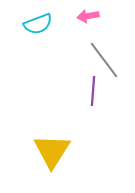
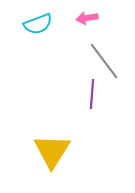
pink arrow: moved 1 px left, 2 px down
gray line: moved 1 px down
purple line: moved 1 px left, 3 px down
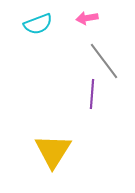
yellow triangle: moved 1 px right
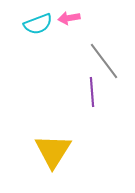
pink arrow: moved 18 px left
purple line: moved 2 px up; rotated 8 degrees counterclockwise
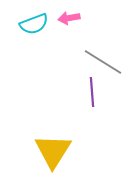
cyan semicircle: moved 4 px left
gray line: moved 1 px left, 1 px down; rotated 21 degrees counterclockwise
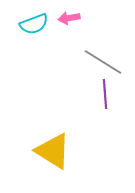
purple line: moved 13 px right, 2 px down
yellow triangle: rotated 30 degrees counterclockwise
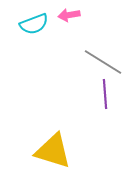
pink arrow: moved 3 px up
yellow triangle: rotated 15 degrees counterclockwise
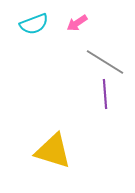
pink arrow: moved 8 px right, 8 px down; rotated 25 degrees counterclockwise
gray line: moved 2 px right
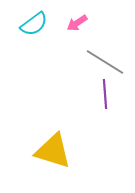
cyan semicircle: rotated 16 degrees counterclockwise
